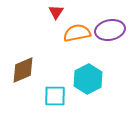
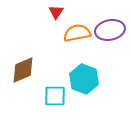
cyan hexagon: moved 4 px left; rotated 12 degrees counterclockwise
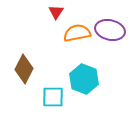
purple ellipse: rotated 24 degrees clockwise
brown diamond: moved 1 px right, 1 px up; rotated 40 degrees counterclockwise
cyan square: moved 2 px left, 1 px down
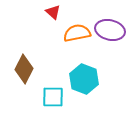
red triangle: moved 3 px left; rotated 21 degrees counterclockwise
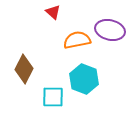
orange semicircle: moved 7 px down
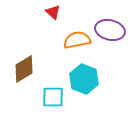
brown diamond: rotated 32 degrees clockwise
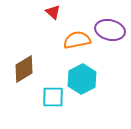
cyan hexagon: moved 2 px left; rotated 12 degrees clockwise
